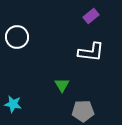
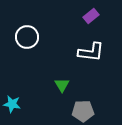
white circle: moved 10 px right
cyan star: moved 1 px left
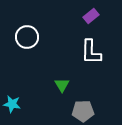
white L-shape: rotated 84 degrees clockwise
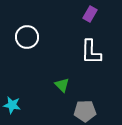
purple rectangle: moved 1 px left, 2 px up; rotated 21 degrees counterclockwise
green triangle: rotated 14 degrees counterclockwise
cyan star: moved 1 px down
gray pentagon: moved 2 px right
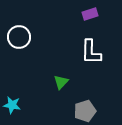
purple rectangle: rotated 42 degrees clockwise
white circle: moved 8 px left
green triangle: moved 1 px left, 3 px up; rotated 28 degrees clockwise
gray pentagon: rotated 15 degrees counterclockwise
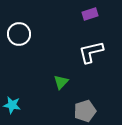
white circle: moved 3 px up
white L-shape: rotated 76 degrees clockwise
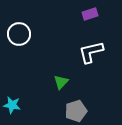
gray pentagon: moved 9 px left
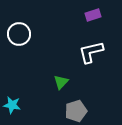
purple rectangle: moved 3 px right, 1 px down
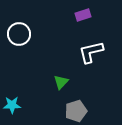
purple rectangle: moved 10 px left
cyan star: rotated 12 degrees counterclockwise
